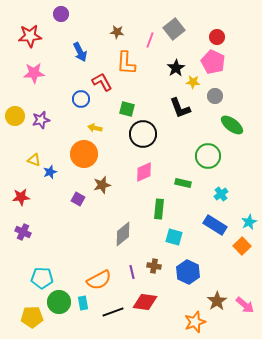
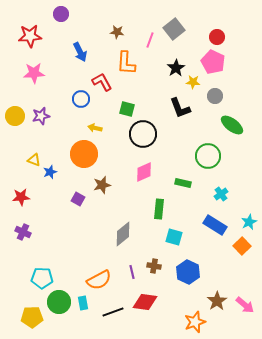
purple star at (41, 120): moved 4 px up
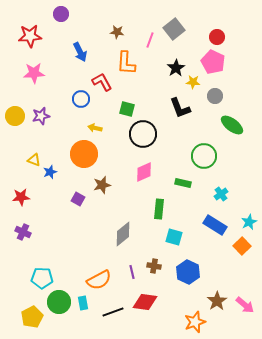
green circle at (208, 156): moved 4 px left
yellow pentagon at (32, 317): rotated 25 degrees counterclockwise
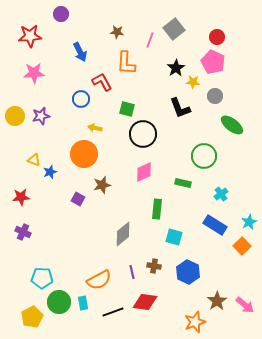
green rectangle at (159, 209): moved 2 px left
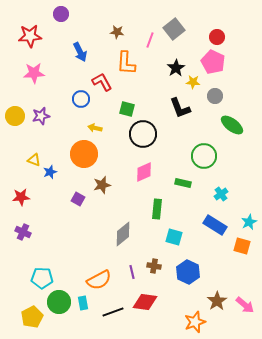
orange square at (242, 246): rotated 30 degrees counterclockwise
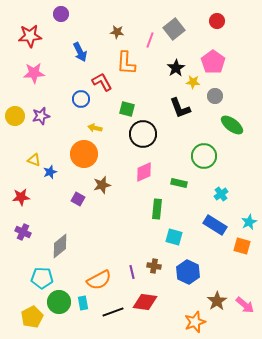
red circle at (217, 37): moved 16 px up
pink pentagon at (213, 62): rotated 10 degrees clockwise
green rectangle at (183, 183): moved 4 px left
gray diamond at (123, 234): moved 63 px left, 12 px down
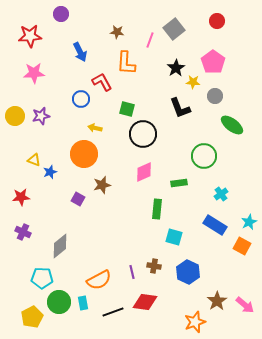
green rectangle at (179, 183): rotated 21 degrees counterclockwise
orange square at (242, 246): rotated 12 degrees clockwise
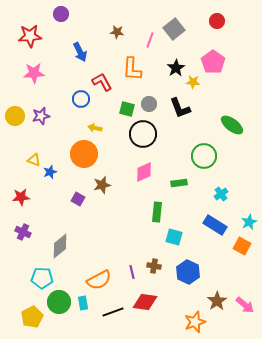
orange L-shape at (126, 63): moved 6 px right, 6 px down
gray circle at (215, 96): moved 66 px left, 8 px down
green rectangle at (157, 209): moved 3 px down
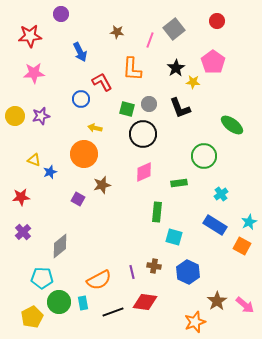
purple cross at (23, 232): rotated 21 degrees clockwise
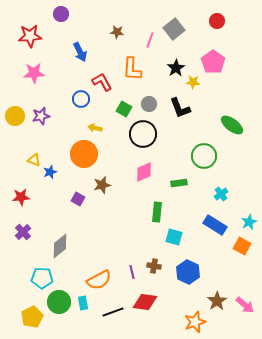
green square at (127, 109): moved 3 px left; rotated 14 degrees clockwise
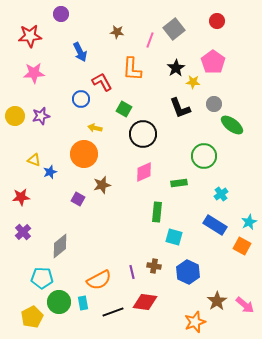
gray circle at (149, 104): moved 65 px right
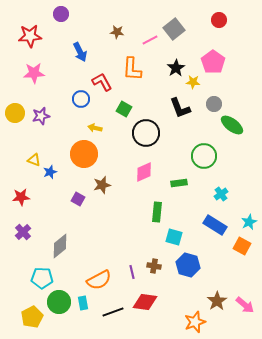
red circle at (217, 21): moved 2 px right, 1 px up
pink line at (150, 40): rotated 42 degrees clockwise
yellow circle at (15, 116): moved 3 px up
black circle at (143, 134): moved 3 px right, 1 px up
blue hexagon at (188, 272): moved 7 px up; rotated 10 degrees counterclockwise
